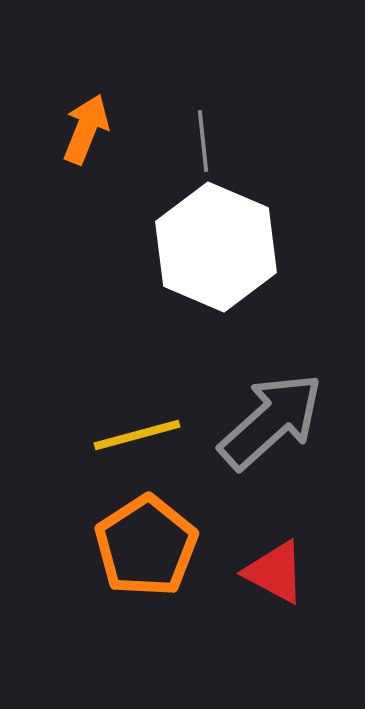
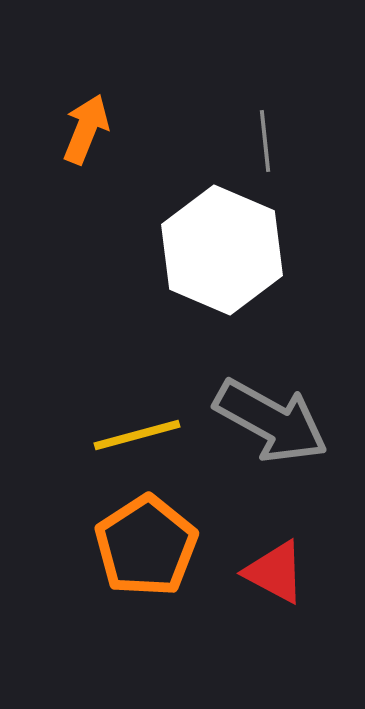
gray line: moved 62 px right
white hexagon: moved 6 px right, 3 px down
gray arrow: rotated 71 degrees clockwise
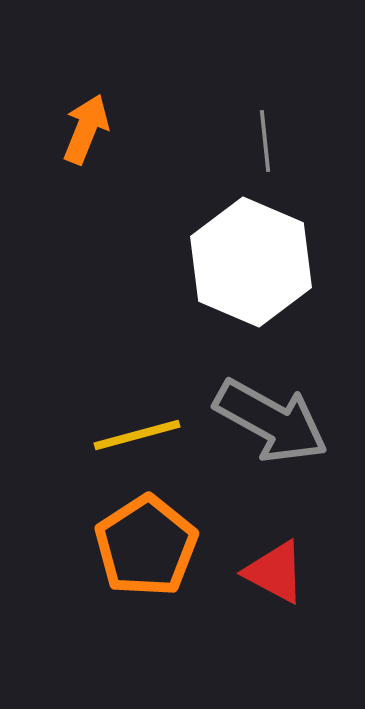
white hexagon: moved 29 px right, 12 px down
